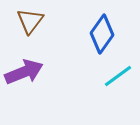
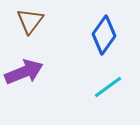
blue diamond: moved 2 px right, 1 px down
cyan line: moved 10 px left, 11 px down
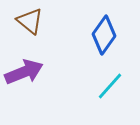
brown triangle: rotated 28 degrees counterclockwise
cyan line: moved 2 px right, 1 px up; rotated 12 degrees counterclockwise
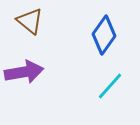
purple arrow: rotated 12 degrees clockwise
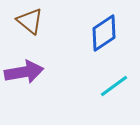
blue diamond: moved 2 px up; rotated 21 degrees clockwise
cyan line: moved 4 px right; rotated 12 degrees clockwise
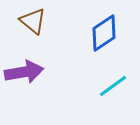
brown triangle: moved 3 px right
cyan line: moved 1 px left
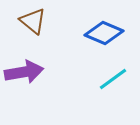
blue diamond: rotated 57 degrees clockwise
cyan line: moved 7 px up
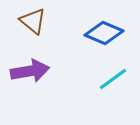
purple arrow: moved 6 px right, 1 px up
